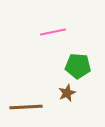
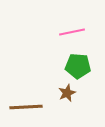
pink line: moved 19 px right
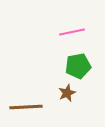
green pentagon: rotated 15 degrees counterclockwise
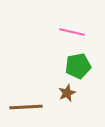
pink line: rotated 25 degrees clockwise
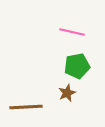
green pentagon: moved 1 px left
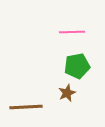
pink line: rotated 15 degrees counterclockwise
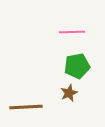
brown star: moved 2 px right
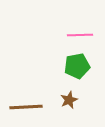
pink line: moved 8 px right, 3 px down
brown star: moved 7 px down
